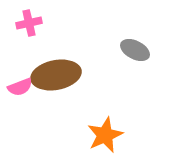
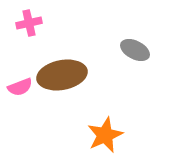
brown ellipse: moved 6 px right
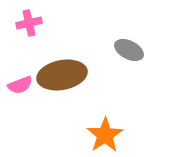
gray ellipse: moved 6 px left
pink semicircle: moved 2 px up
orange star: rotated 9 degrees counterclockwise
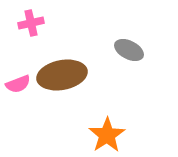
pink cross: moved 2 px right
pink semicircle: moved 2 px left, 1 px up
orange star: moved 2 px right
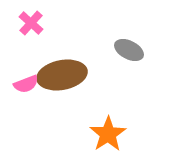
pink cross: rotated 35 degrees counterclockwise
pink semicircle: moved 8 px right
orange star: moved 1 px right, 1 px up
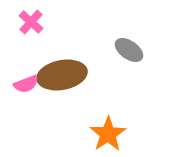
pink cross: moved 1 px up
gray ellipse: rotated 8 degrees clockwise
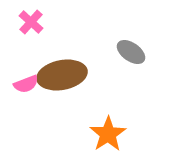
gray ellipse: moved 2 px right, 2 px down
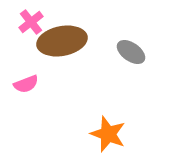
pink cross: rotated 10 degrees clockwise
brown ellipse: moved 34 px up
orange star: rotated 18 degrees counterclockwise
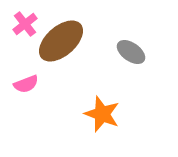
pink cross: moved 6 px left, 2 px down
brown ellipse: moved 1 px left; rotated 30 degrees counterclockwise
orange star: moved 6 px left, 20 px up
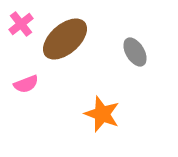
pink cross: moved 4 px left
brown ellipse: moved 4 px right, 2 px up
gray ellipse: moved 4 px right; rotated 24 degrees clockwise
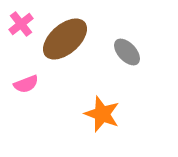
gray ellipse: moved 8 px left; rotated 12 degrees counterclockwise
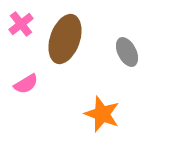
brown ellipse: rotated 30 degrees counterclockwise
gray ellipse: rotated 16 degrees clockwise
pink semicircle: rotated 10 degrees counterclockwise
